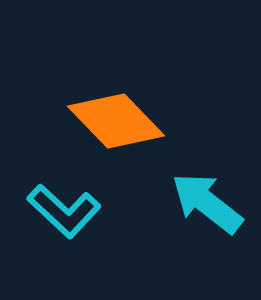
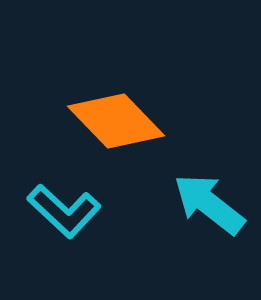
cyan arrow: moved 2 px right, 1 px down
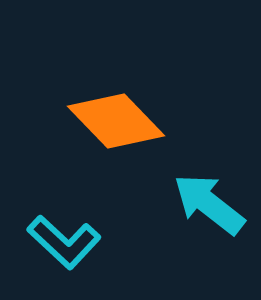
cyan L-shape: moved 31 px down
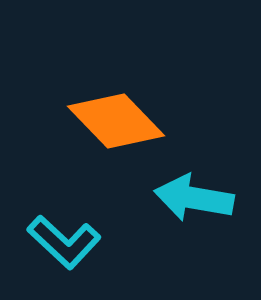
cyan arrow: moved 15 px left, 6 px up; rotated 28 degrees counterclockwise
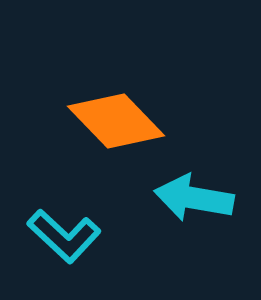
cyan L-shape: moved 6 px up
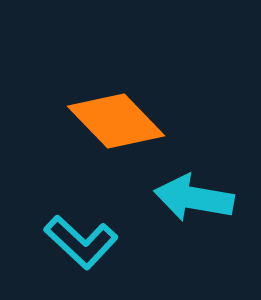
cyan L-shape: moved 17 px right, 6 px down
